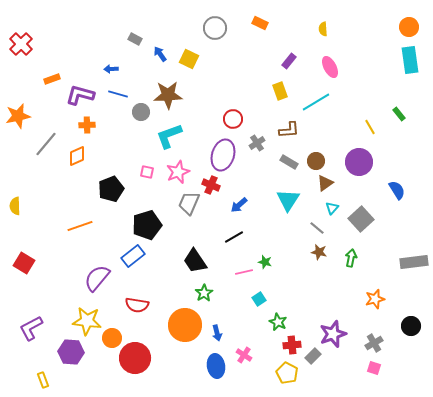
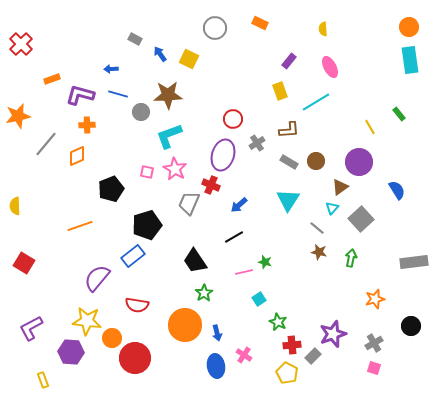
pink star at (178, 172): moved 3 px left, 3 px up; rotated 20 degrees counterclockwise
brown triangle at (325, 183): moved 15 px right, 4 px down
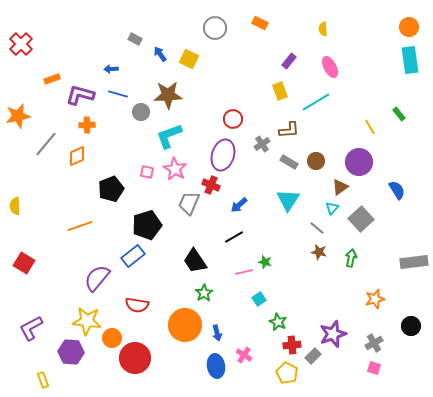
gray cross at (257, 143): moved 5 px right, 1 px down
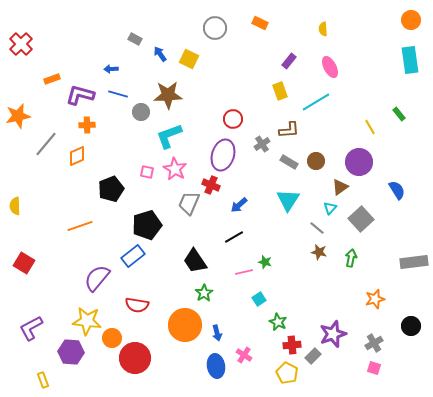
orange circle at (409, 27): moved 2 px right, 7 px up
cyan triangle at (332, 208): moved 2 px left
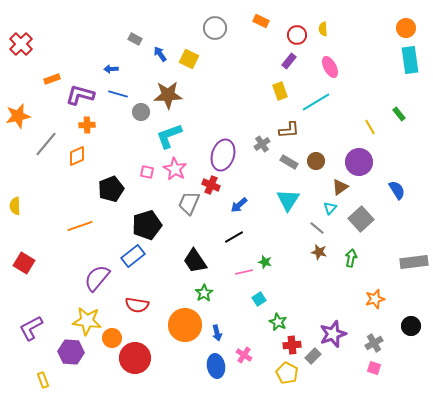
orange circle at (411, 20): moved 5 px left, 8 px down
orange rectangle at (260, 23): moved 1 px right, 2 px up
red circle at (233, 119): moved 64 px right, 84 px up
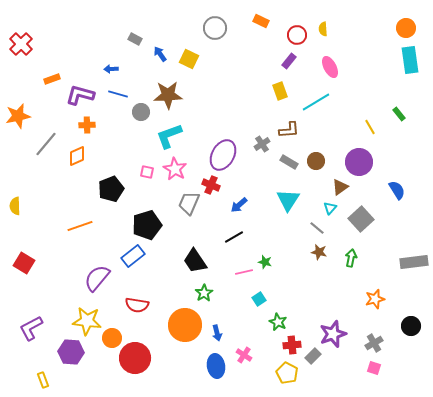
purple ellipse at (223, 155): rotated 12 degrees clockwise
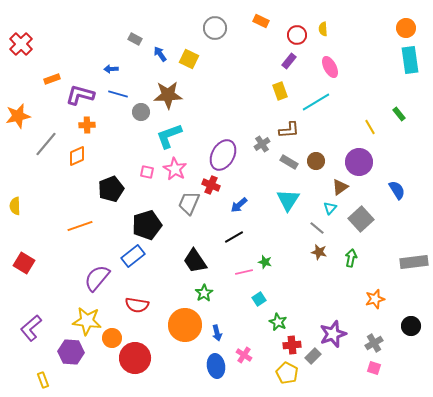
purple L-shape at (31, 328): rotated 12 degrees counterclockwise
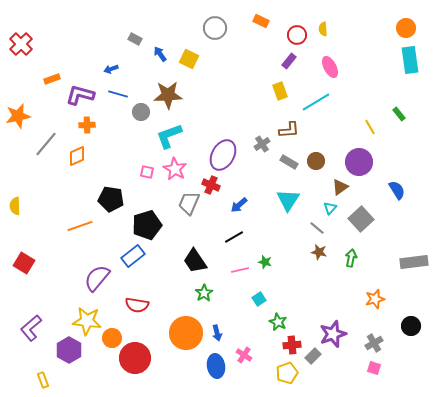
blue arrow at (111, 69): rotated 16 degrees counterclockwise
black pentagon at (111, 189): moved 10 px down; rotated 30 degrees clockwise
pink line at (244, 272): moved 4 px left, 2 px up
orange circle at (185, 325): moved 1 px right, 8 px down
purple hexagon at (71, 352): moved 2 px left, 2 px up; rotated 25 degrees clockwise
yellow pentagon at (287, 373): rotated 25 degrees clockwise
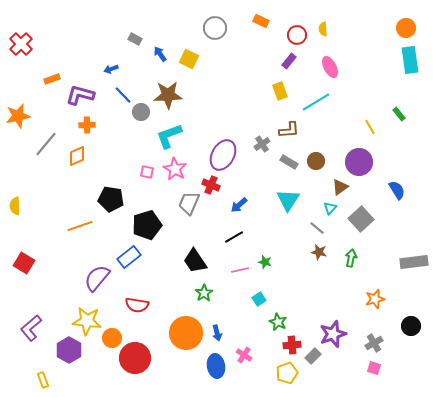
blue line at (118, 94): moved 5 px right, 1 px down; rotated 30 degrees clockwise
blue rectangle at (133, 256): moved 4 px left, 1 px down
